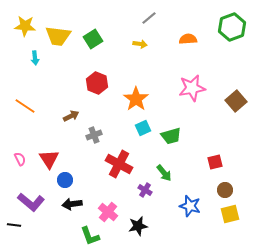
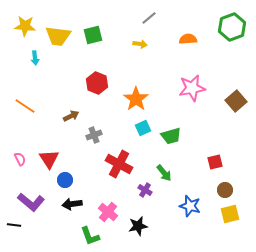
green square: moved 4 px up; rotated 18 degrees clockwise
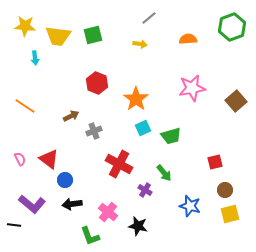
gray cross: moved 4 px up
red triangle: rotated 20 degrees counterclockwise
purple L-shape: moved 1 px right, 2 px down
black star: rotated 24 degrees clockwise
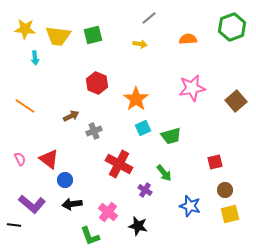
yellow star: moved 3 px down
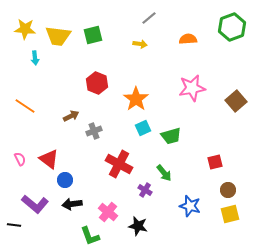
brown circle: moved 3 px right
purple L-shape: moved 3 px right
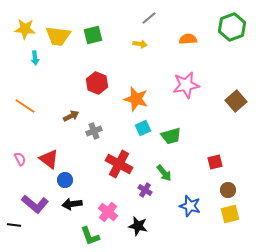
pink star: moved 6 px left, 3 px up
orange star: rotated 20 degrees counterclockwise
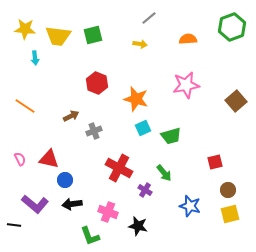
red triangle: rotated 25 degrees counterclockwise
red cross: moved 4 px down
pink cross: rotated 18 degrees counterclockwise
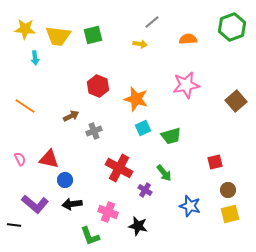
gray line: moved 3 px right, 4 px down
red hexagon: moved 1 px right, 3 px down
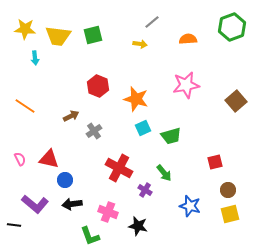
gray cross: rotated 14 degrees counterclockwise
